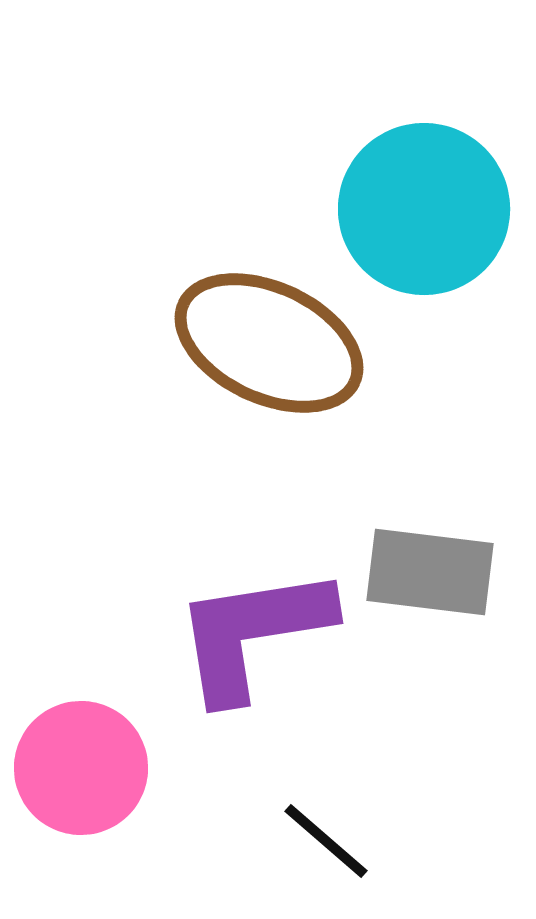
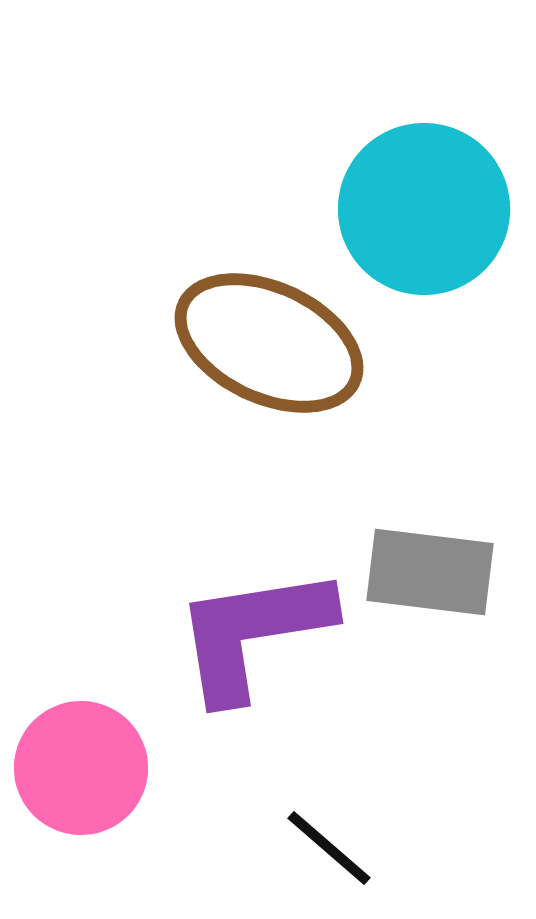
black line: moved 3 px right, 7 px down
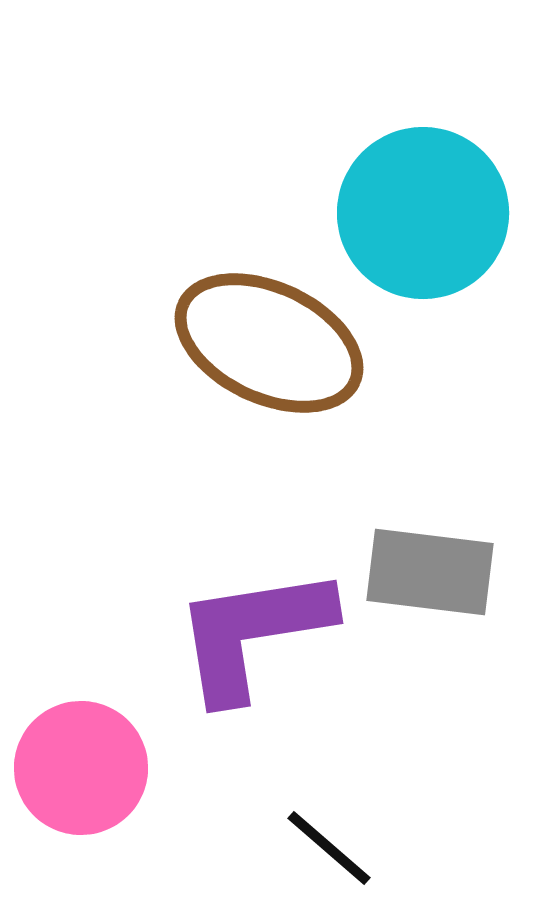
cyan circle: moved 1 px left, 4 px down
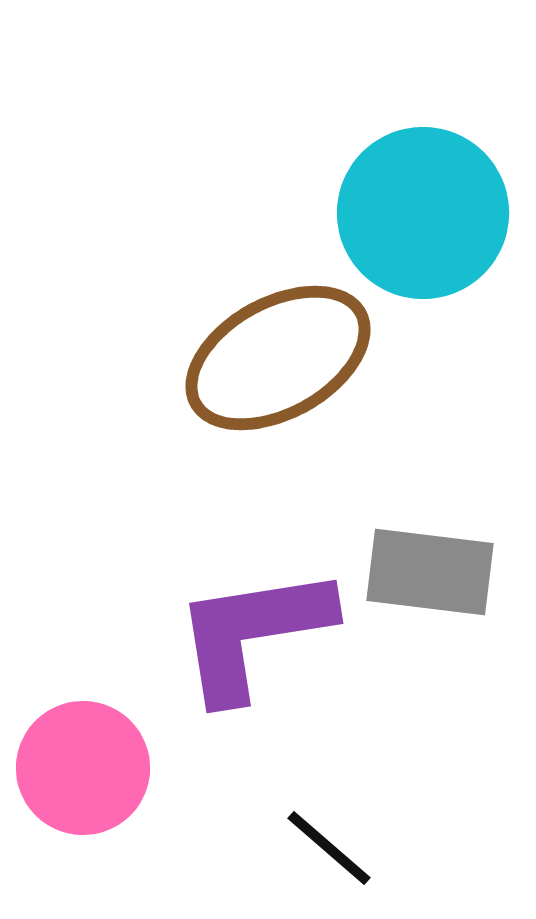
brown ellipse: moved 9 px right, 15 px down; rotated 54 degrees counterclockwise
pink circle: moved 2 px right
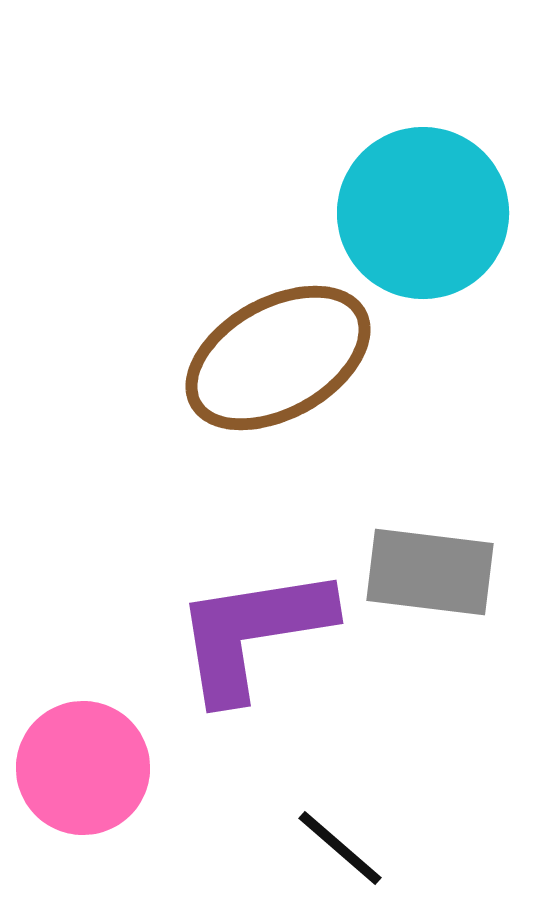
black line: moved 11 px right
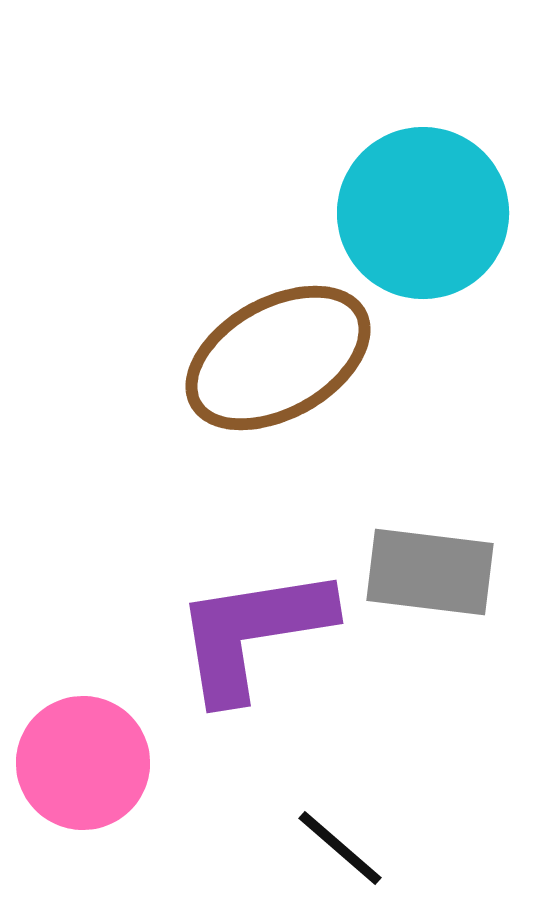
pink circle: moved 5 px up
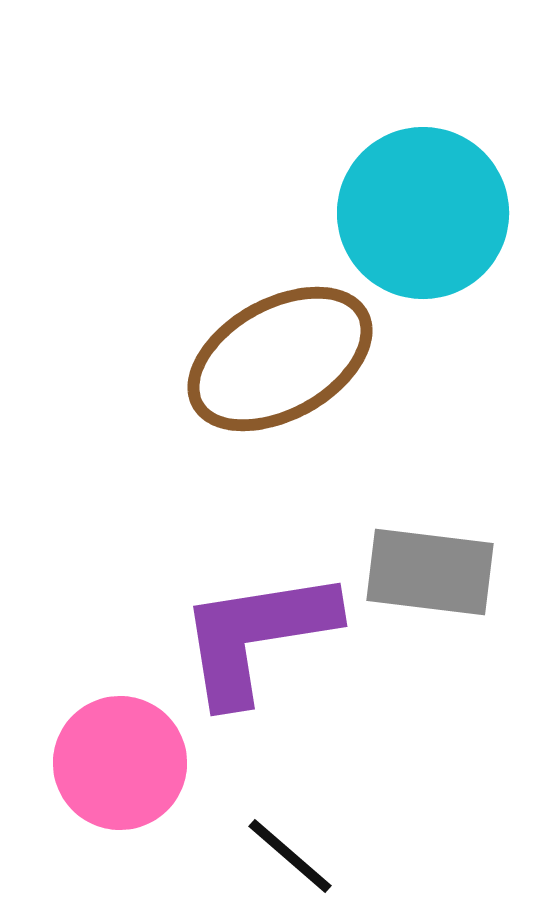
brown ellipse: moved 2 px right, 1 px down
purple L-shape: moved 4 px right, 3 px down
pink circle: moved 37 px right
black line: moved 50 px left, 8 px down
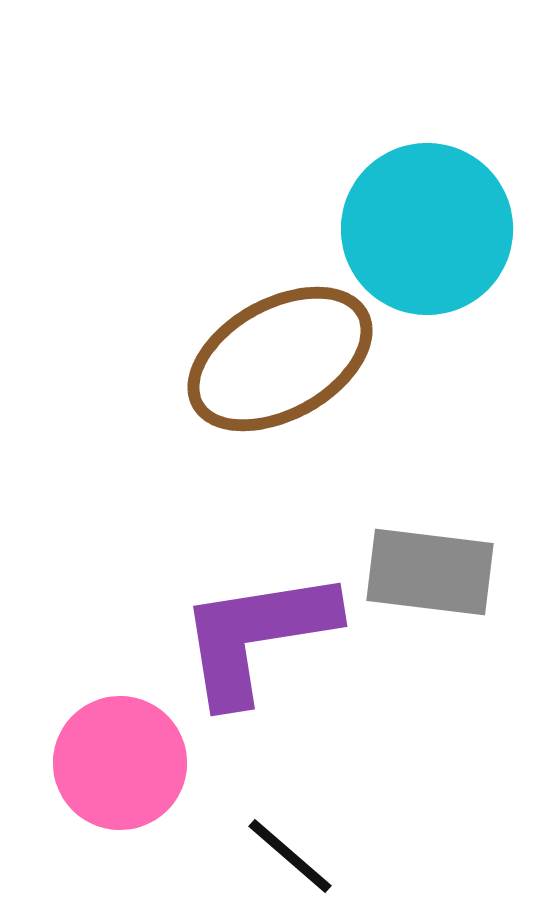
cyan circle: moved 4 px right, 16 px down
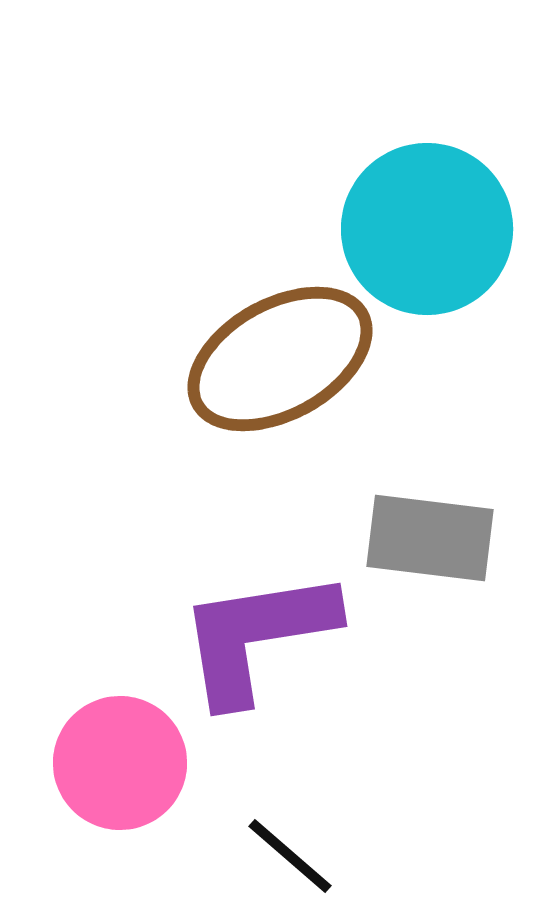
gray rectangle: moved 34 px up
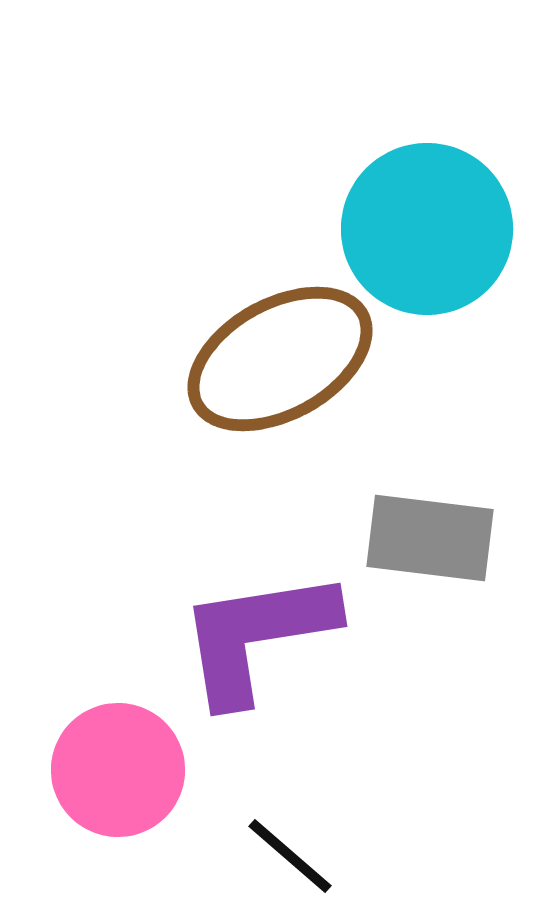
pink circle: moved 2 px left, 7 px down
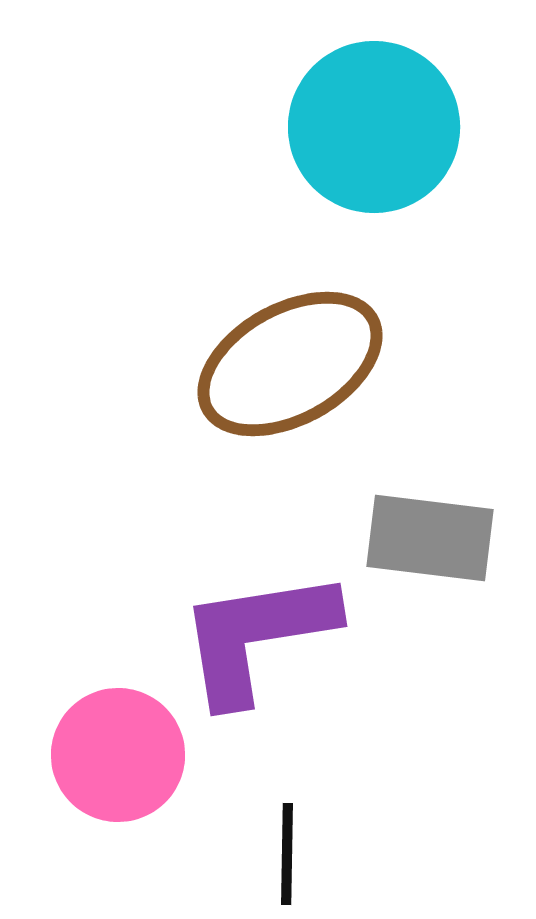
cyan circle: moved 53 px left, 102 px up
brown ellipse: moved 10 px right, 5 px down
pink circle: moved 15 px up
black line: moved 3 px left, 2 px up; rotated 50 degrees clockwise
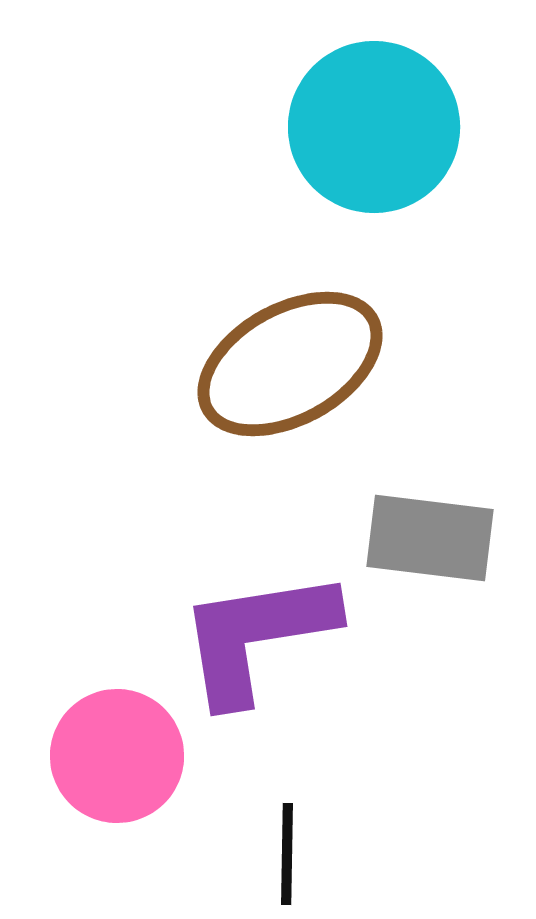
pink circle: moved 1 px left, 1 px down
